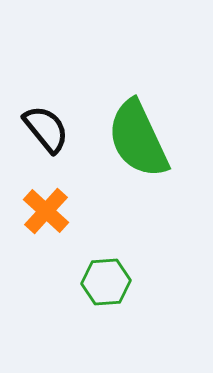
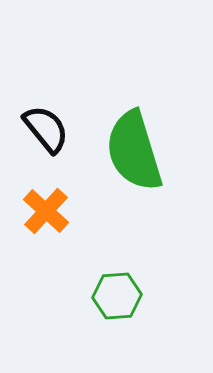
green semicircle: moved 4 px left, 12 px down; rotated 8 degrees clockwise
green hexagon: moved 11 px right, 14 px down
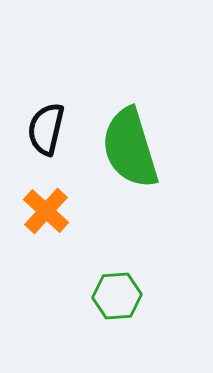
black semicircle: rotated 128 degrees counterclockwise
green semicircle: moved 4 px left, 3 px up
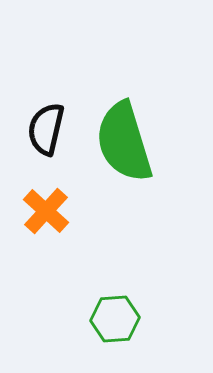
green semicircle: moved 6 px left, 6 px up
green hexagon: moved 2 px left, 23 px down
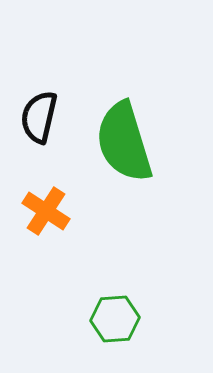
black semicircle: moved 7 px left, 12 px up
orange cross: rotated 9 degrees counterclockwise
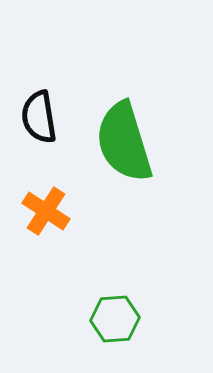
black semicircle: rotated 22 degrees counterclockwise
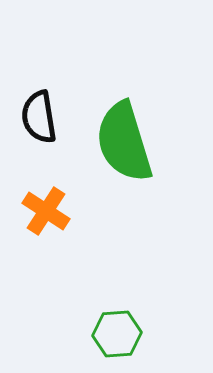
green hexagon: moved 2 px right, 15 px down
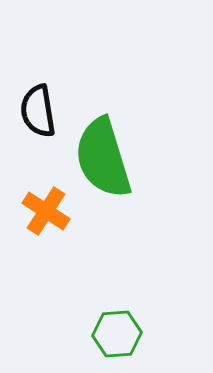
black semicircle: moved 1 px left, 6 px up
green semicircle: moved 21 px left, 16 px down
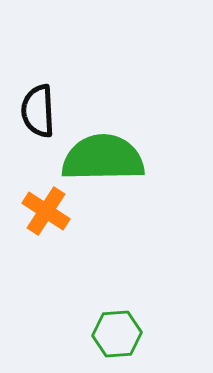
black semicircle: rotated 6 degrees clockwise
green semicircle: rotated 106 degrees clockwise
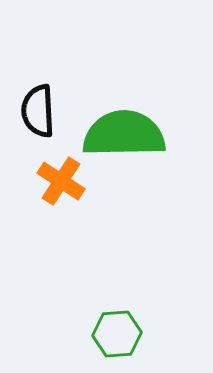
green semicircle: moved 21 px right, 24 px up
orange cross: moved 15 px right, 30 px up
